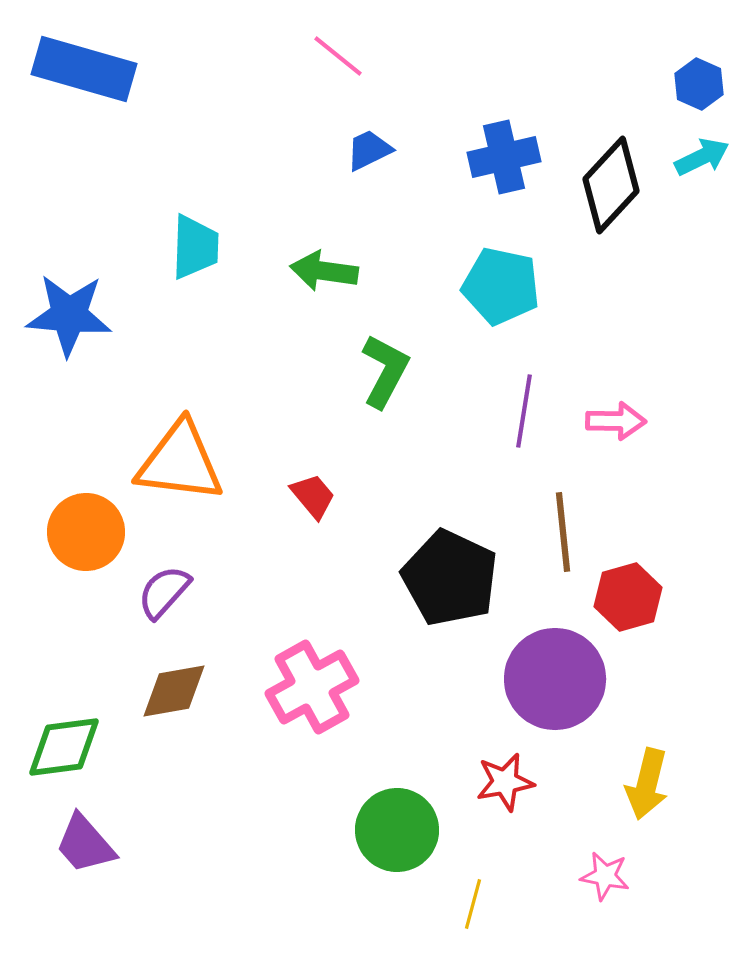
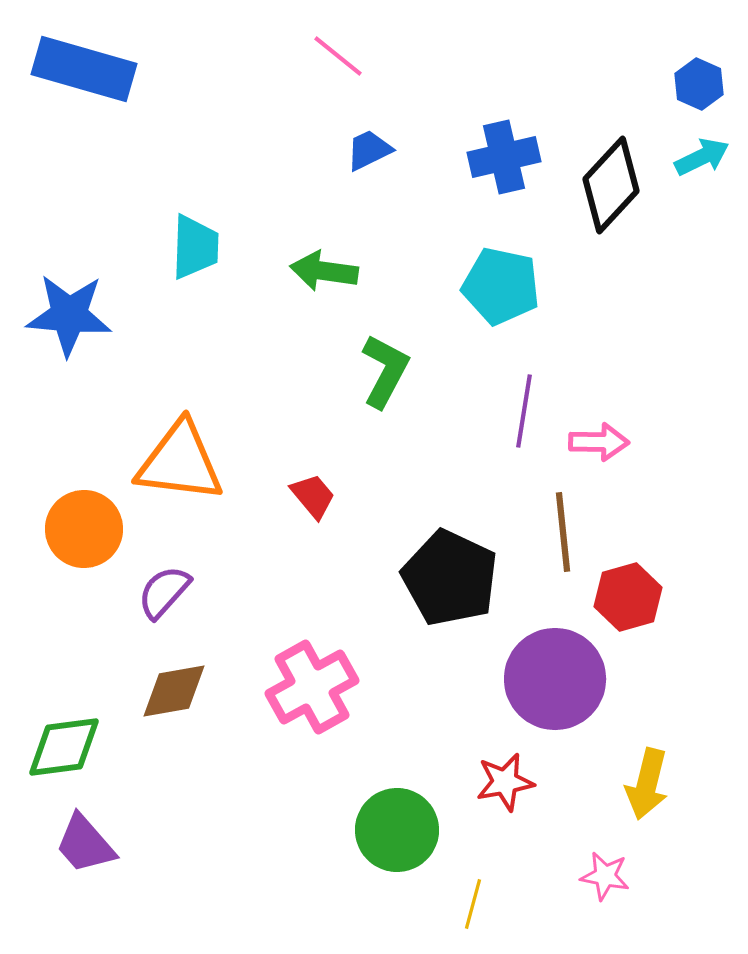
pink arrow: moved 17 px left, 21 px down
orange circle: moved 2 px left, 3 px up
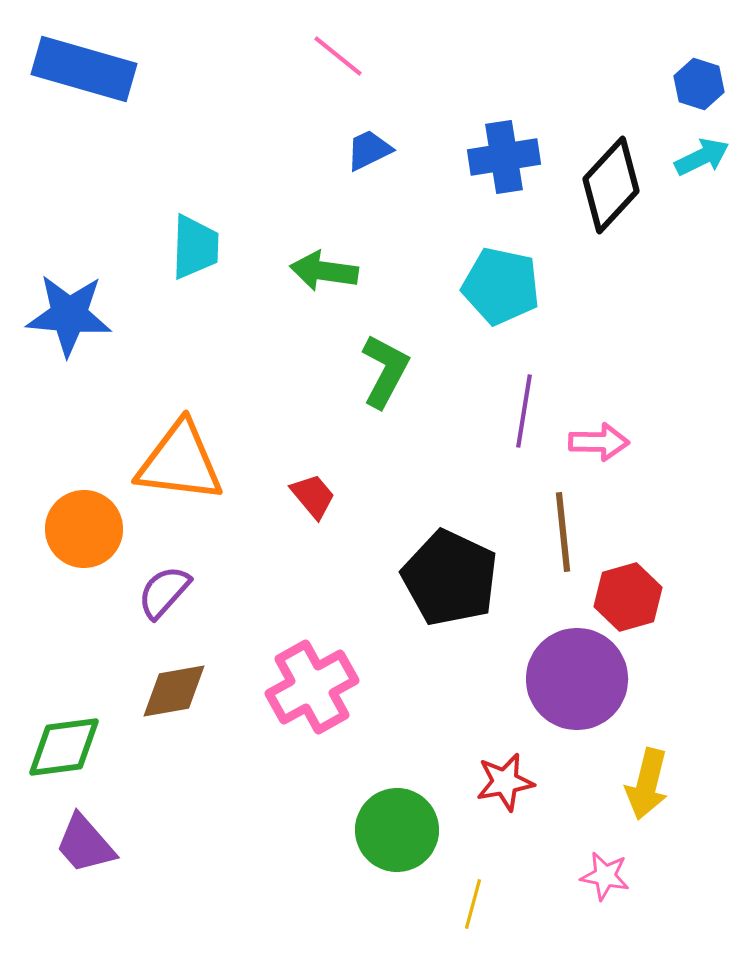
blue hexagon: rotated 6 degrees counterclockwise
blue cross: rotated 4 degrees clockwise
purple circle: moved 22 px right
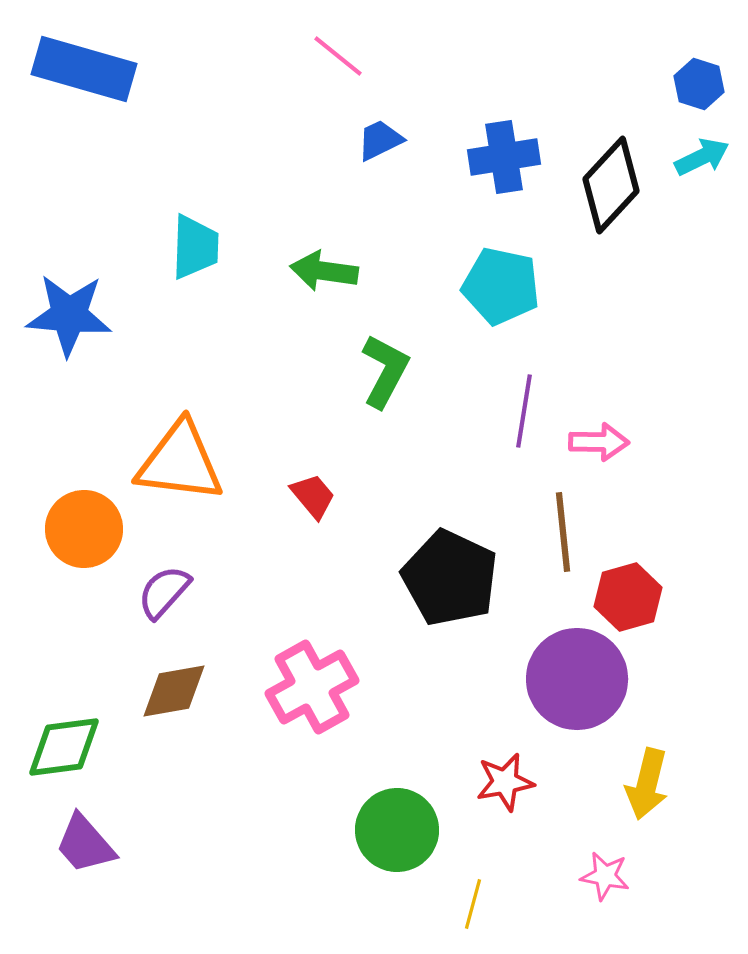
blue trapezoid: moved 11 px right, 10 px up
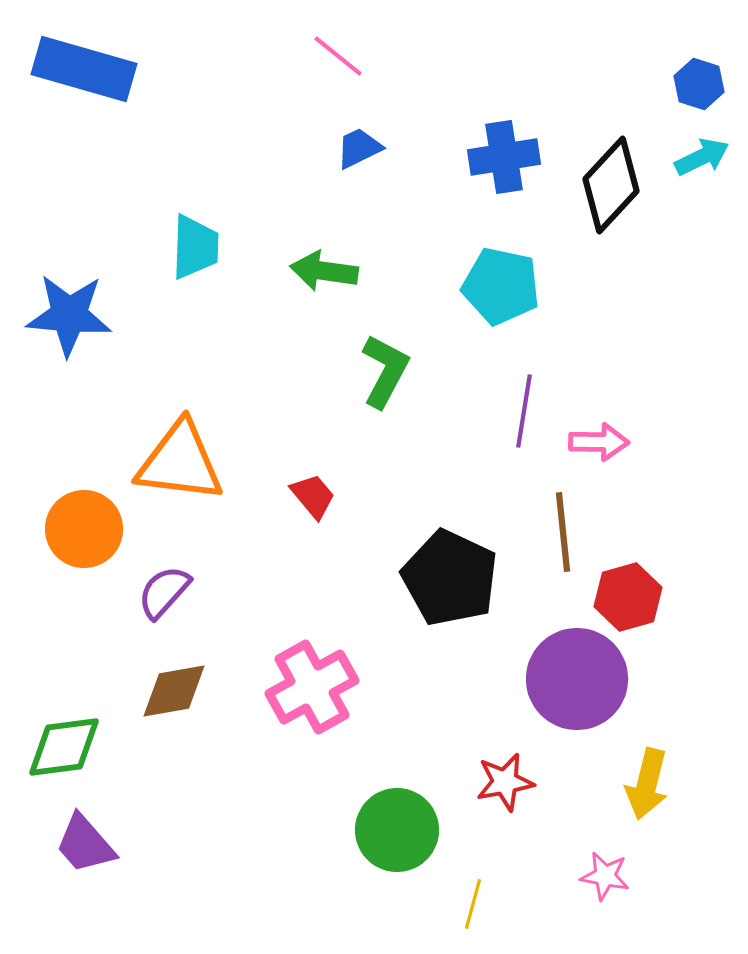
blue trapezoid: moved 21 px left, 8 px down
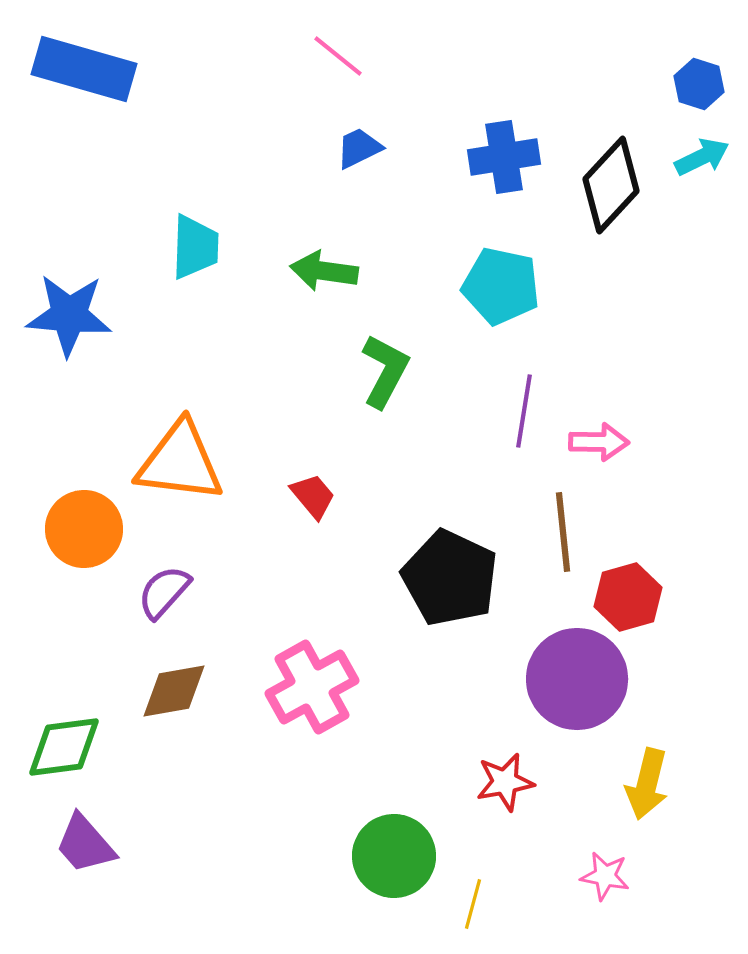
green circle: moved 3 px left, 26 px down
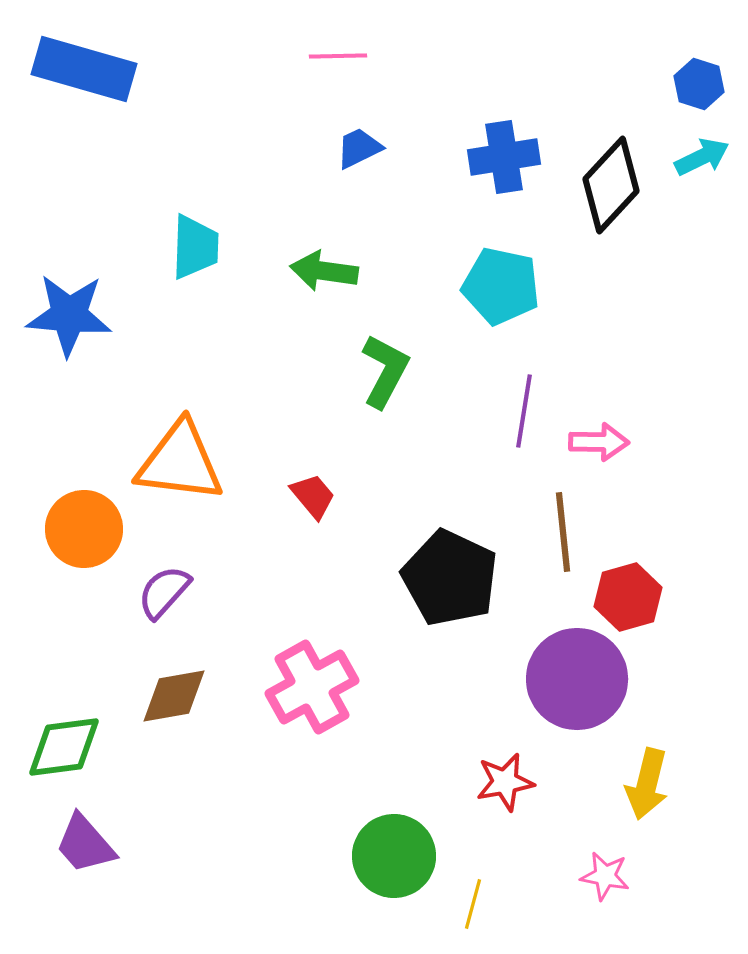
pink line: rotated 40 degrees counterclockwise
brown diamond: moved 5 px down
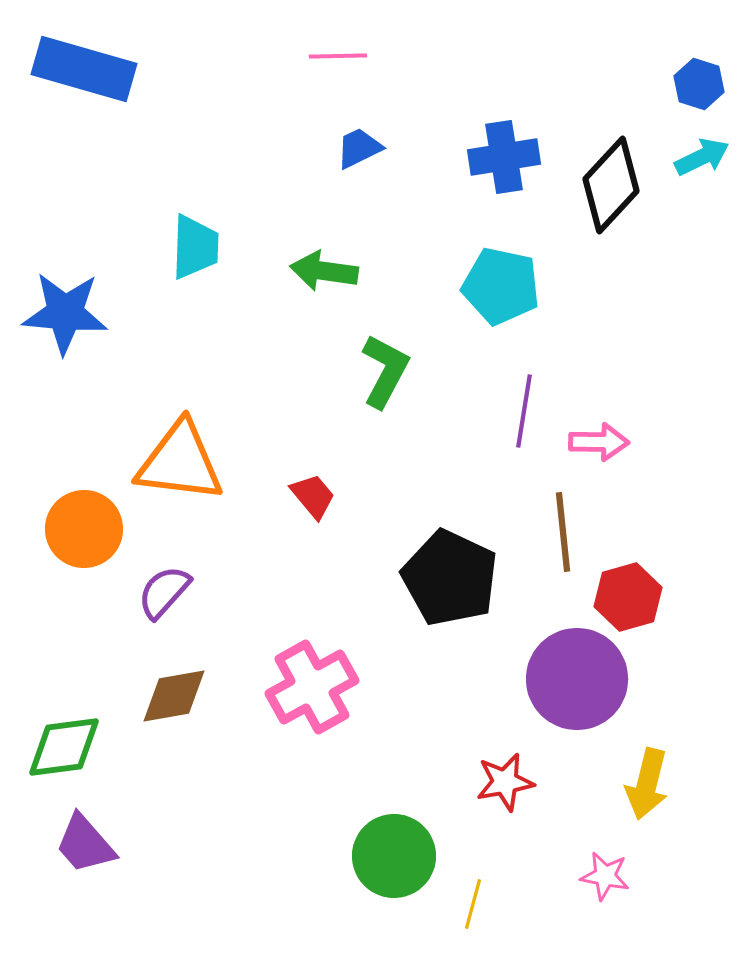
blue star: moved 4 px left, 2 px up
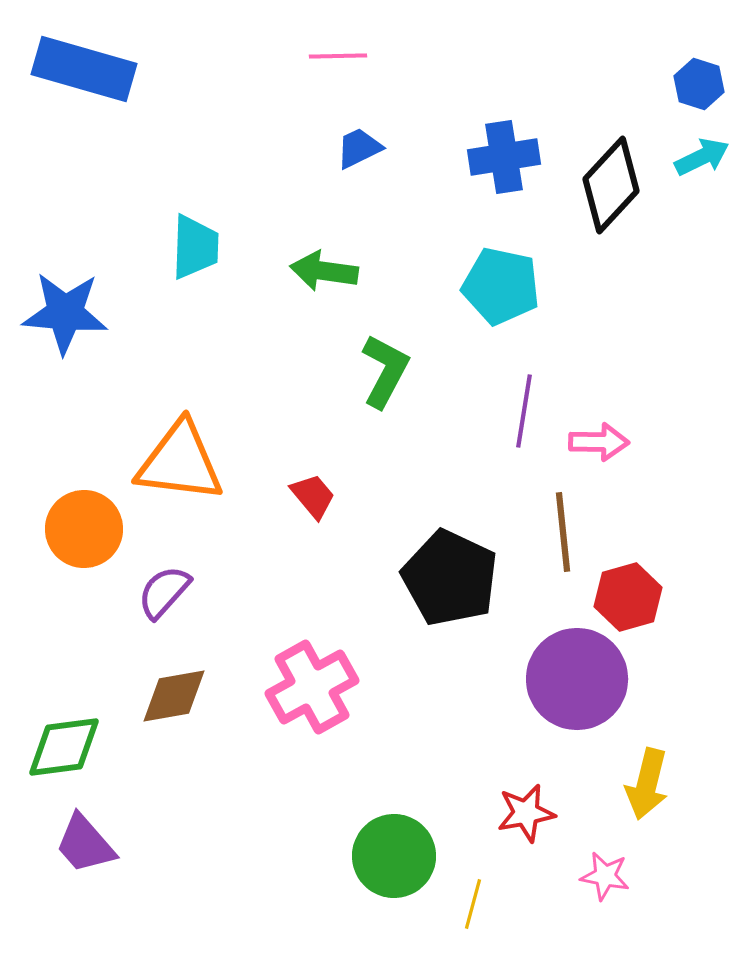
red star: moved 21 px right, 31 px down
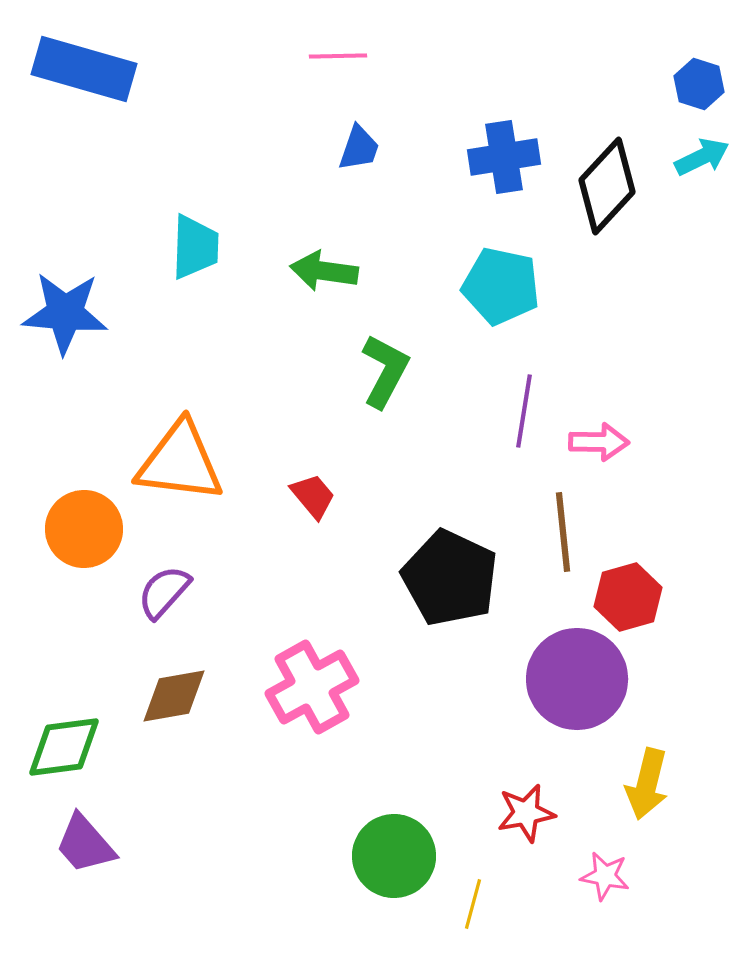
blue trapezoid: rotated 135 degrees clockwise
black diamond: moved 4 px left, 1 px down
